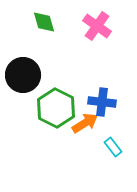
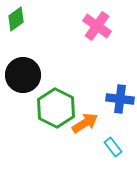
green diamond: moved 28 px left, 3 px up; rotated 70 degrees clockwise
blue cross: moved 18 px right, 3 px up
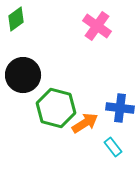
blue cross: moved 9 px down
green hexagon: rotated 12 degrees counterclockwise
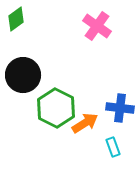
green hexagon: rotated 12 degrees clockwise
cyan rectangle: rotated 18 degrees clockwise
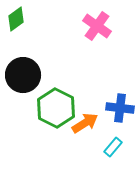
cyan rectangle: rotated 60 degrees clockwise
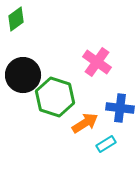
pink cross: moved 36 px down
green hexagon: moved 1 px left, 11 px up; rotated 9 degrees counterclockwise
cyan rectangle: moved 7 px left, 3 px up; rotated 18 degrees clockwise
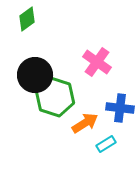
green diamond: moved 11 px right
black circle: moved 12 px right
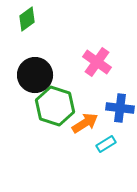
green hexagon: moved 9 px down
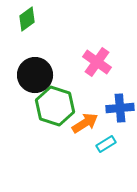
blue cross: rotated 12 degrees counterclockwise
